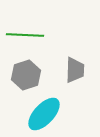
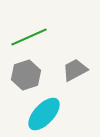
green line: moved 4 px right, 2 px down; rotated 27 degrees counterclockwise
gray trapezoid: rotated 120 degrees counterclockwise
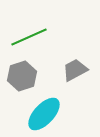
gray hexagon: moved 4 px left, 1 px down
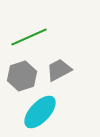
gray trapezoid: moved 16 px left
cyan ellipse: moved 4 px left, 2 px up
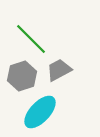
green line: moved 2 px right, 2 px down; rotated 69 degrees clockwise
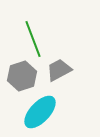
green line: moved 2 px right; rotated 24 degrees clockwise
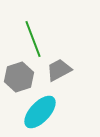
gray hexagon: moved 3 px left, 1 px down
